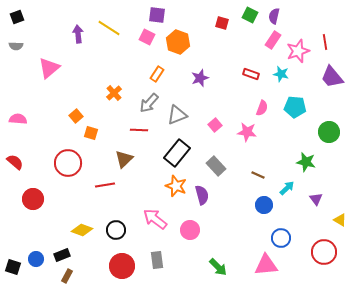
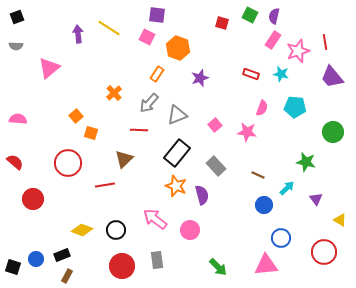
orange hexagon at (178, 42): moved 6 px down
green circle at (329, 132): moved 4 px right
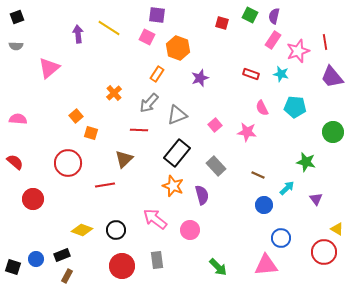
pink semicircle at (262, 108): rotated 133 degrees clockwise
orange star at (176, 186): moved 3 px left
yellow triangle at (340, 220): moved 3 px left, 9 px down
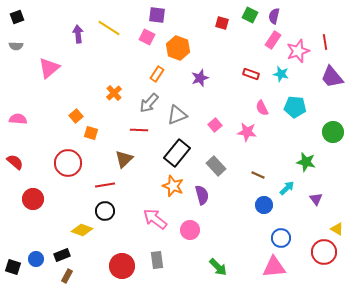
black circle at (116, 230): moved 11 px left, 19 px up
pink triangle at (266, 265): moved 8 px right, 2 px down
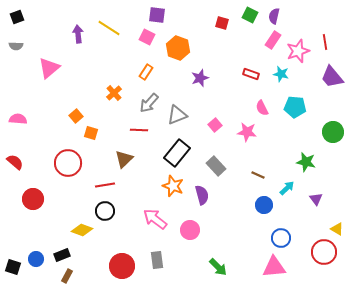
orange rectangle at (157, 74): moved 11 px left, 2 px up
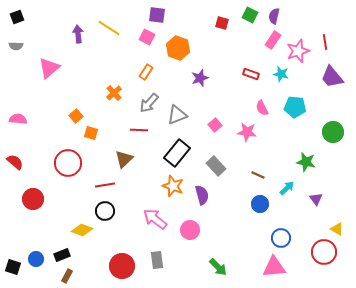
blue circle at (264, 205): moved 4 px left, 1 px up
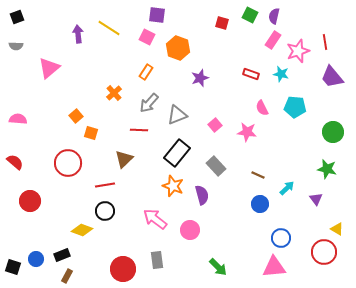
green star at (306, 162): moved 21 px right, 7 px down
red circle at (33, 199): moved 3 px left, 2 px down
red circle at (122, 266): moved 1 px right, 3 px down
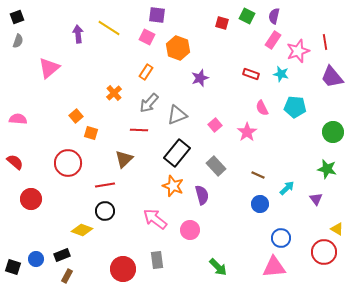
green square at (250, 15): moved 3 px left, 1 px down
gray semicircle at (16, 46): moved 2 px right, 5 px up; rotated 72 degrees counterclockwise
pink star at (247, 132): rotated 30 degrees clockwise
red circle at (30, 201): moved 1 px right, 2 px up
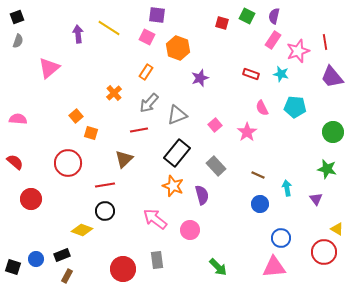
red line at (139, 130): rotated 12 degrees counterclockwise
cyan arrow at (287, 188): rotated 56 degrees counterclockwise
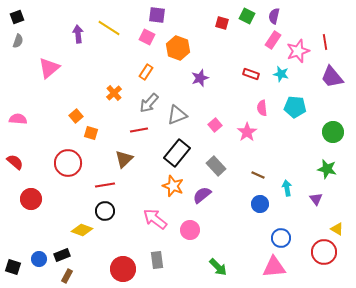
pink semicircle at (262, 108): rotated 21 degrees clockwise
purple semicircle at (202, 195): rotated 114 degrees counterclockwise
blue circle at (36, 259): moved 3 px right
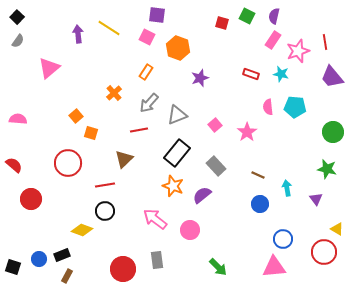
black square at (17, 17): rotated 24 degrees counterclockwise
gray semicircle at (18, 41): rotated 16 degrees clockwise
pink semicircle at (262, 108): moved 6 px right, 1 px up
red semicircle at (15, 162): moved 1 px left, 3 px down
blue circle at (281, 238): moved 2 px right, 1 px down
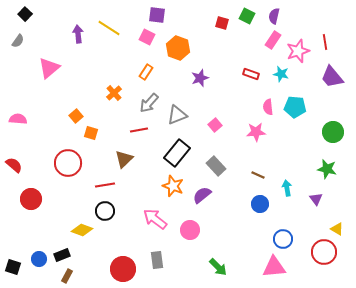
black square at (17, 17): moved 8 px right, 3 px up
pink star at (247, 132): moved 9 px right; rotated 30 degrees clockwise
